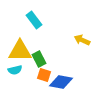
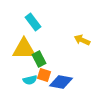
cyan rectangle: moved 1 px left, 2 px down
yellow triangle: moved 4 px right, 2 px up
cyan semicircle: moved 15 px right, 10 px down
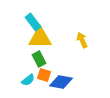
yellow arrow: rotated 42 degrees clockwise
yellow triangle: moved 16 px right, 11 px up
cyan semicircle: moved 2 px left; rotated 24 degrees counterclockwise
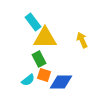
yellow triangle: moved 5 px right
blue diamond: rotated 10 degrees counterclockwise
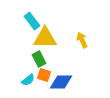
cyan rectangle: moved 1 px left, 1 px up
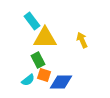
green rectangle: moved 1 px left, 1 px down
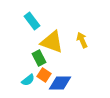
yellow triangle: moved 7 px right, 4 px down; rotated 20 degrees clockwise
green rectangle: moved 1 px right, 2 px up
orange square: rotated 16 degrees clockwise
blue diamond: moved 1 px left, 1 px down
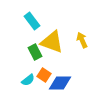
green rectangle: moved 4 px left, 6 px up
